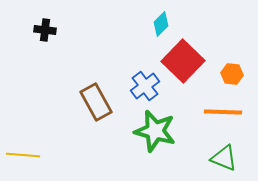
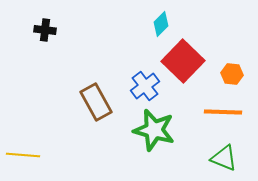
green star: moved 1 px left, 1 px up
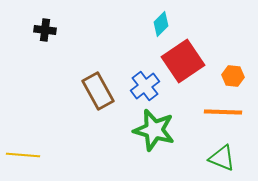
red square: rotated 12 degrees clockwise
orange hexagon: moved 1 px right, 2 px down
brown rectangle: moved 2 px right, 11 px up
green triangle: moved 2 px left
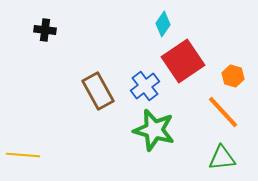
cyan diamond: moved 2 px right; rotated 10 degrees counterclockwise
orange hexagon: rotated 10 degrees clockwise
orange line: rotated 45 degrees clockwise
green triangle: rotated 28 degrees counterclockwise
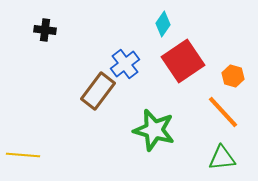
blue cross: moved 20 px left, 22 px up
brown rectangle: rotated 66 degrees clockwise
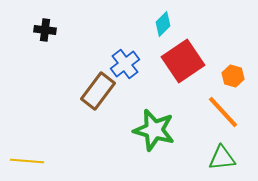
cyan diamond: rotated 10 degrees clockwise
yellow line: moved 4 px right, 6 px down
